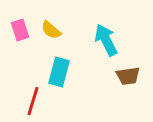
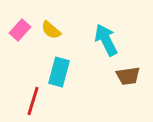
pink rectangle: rotated 60 degrees clockwise
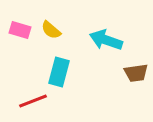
pink rectangle: rotated 65 degrees clockwise
cyan arrow: rotated 44 degrees counterclockwise
brown trapezoid: moved 8 px right, 3 px up
red line: rotated 52 degrees clockwise
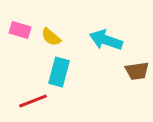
yellow semicircle: moved 7 px down
brown trapezoid: moved 1 px right, 2 px up
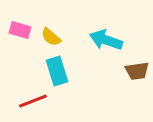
cyan rectangle: moved 2 px left, 1 px up; rotated 32 degrees counterclockwise
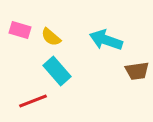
cyan rectangle: rotated 24 degrees counterclockwise
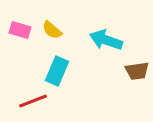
yellow semicircle: moved 1 px right, 7 px up
cyan rectangle: rotated 64 degrees clockwise
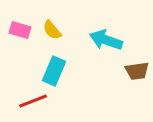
yellow semicircle: rotated 10 degrees clockwise
cyan rectangle: moved 3 px left
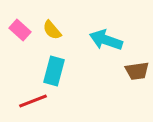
pink rectangle: rotated 25 degrees clockwise
cyan rectangle: rotated 8 degrees counterclockwise
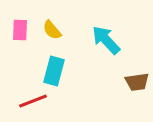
pink rectangle: rotated 50 degrees clockwise
cyan arrow: rotated 28 degrees clockwise
brown trapezoid: moved 11 px down
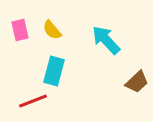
pink rectangle: rotated 15 degrees counterclockwise
brown trapezoid: rotated 35 degrees counterclockwise
